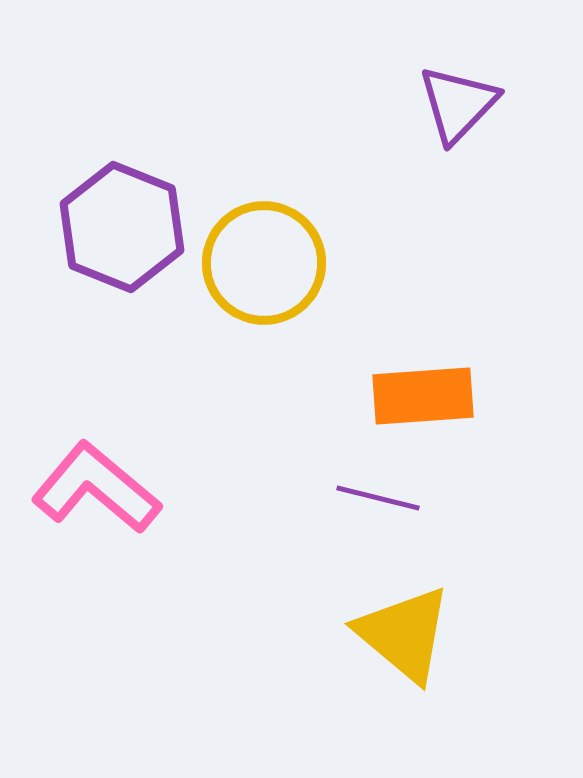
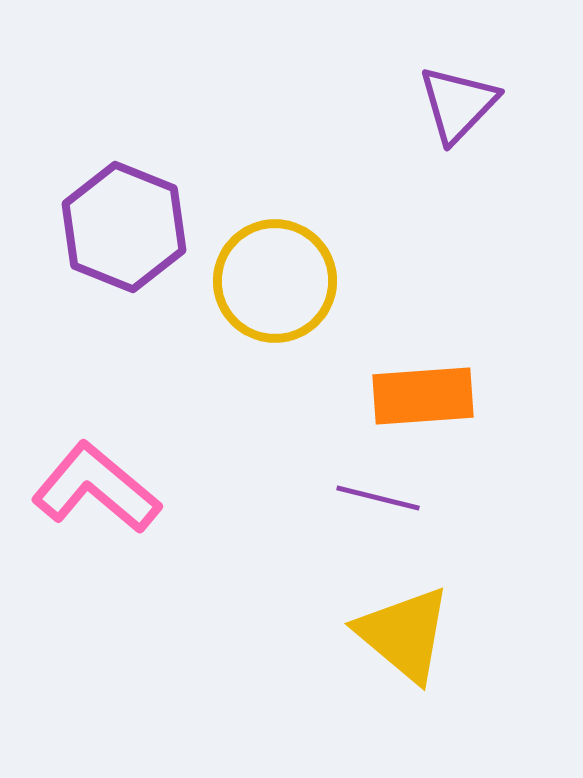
purple hexagon: moved 2 px right
yellow circle: moved 11 px right, 18 px down
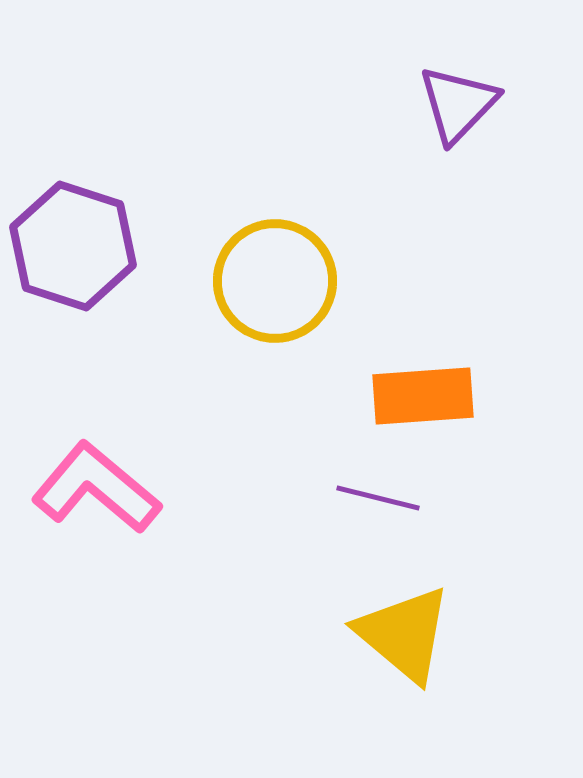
purple hexagon: moved 51 px left, 19 px down; rotated 4 degrees counterclockwise
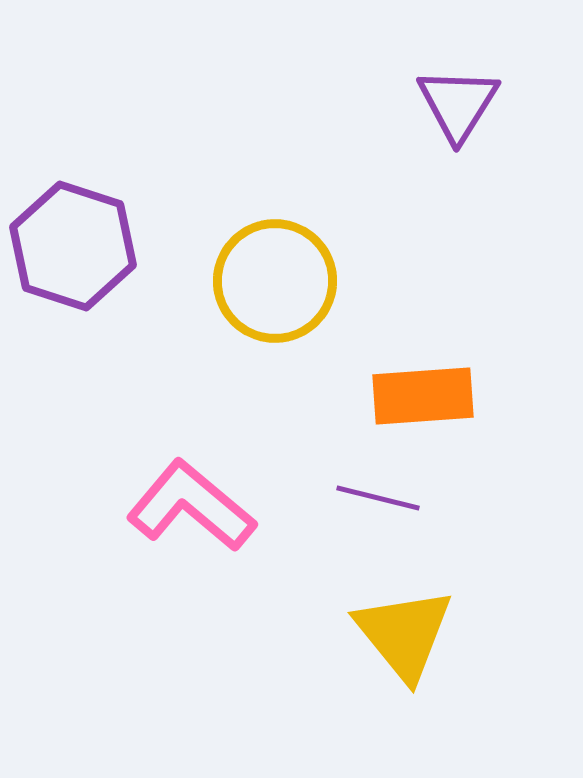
purple triangle: rotated 12 degrees counterclockwise
pink L-shape: moved 95 px right, 18 px down
yellow triangle: rotated 11 degrees clockwise
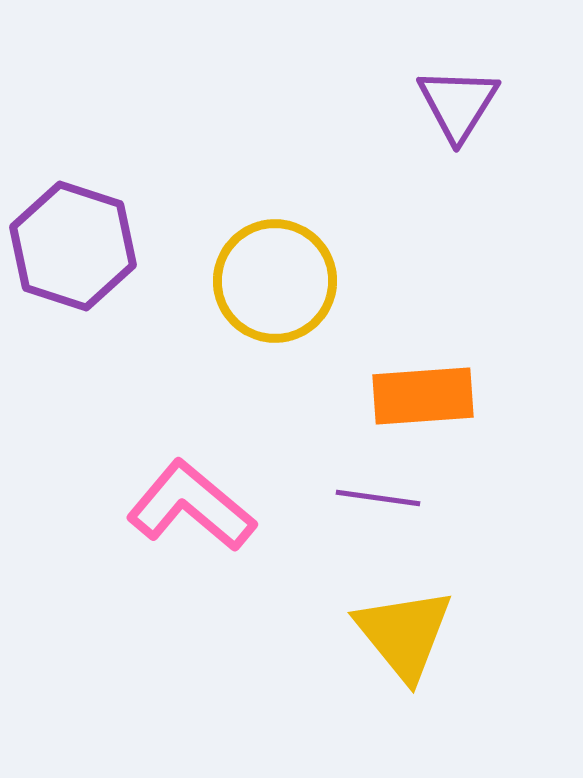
purple line: rotated 6 degrees counterclockwise
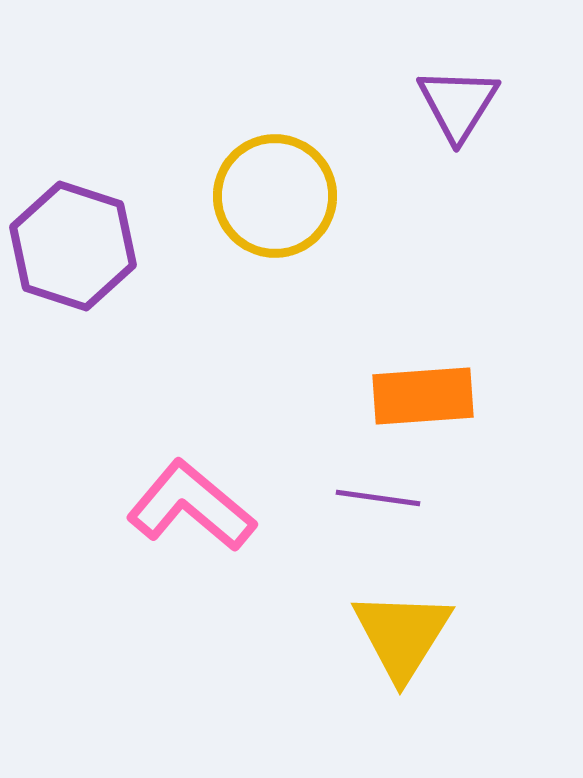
yellow circle: moved 85 px up
yellow triangle: moved 2 px left, 1 px down; rotated 11 degrees clockwise
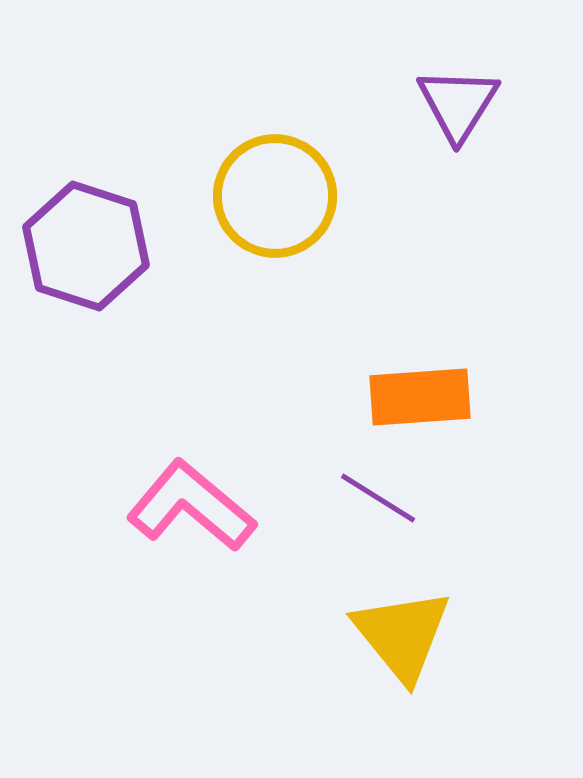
purple hexagon: moved 13 px right
orange rectangle: moved 3 px left, 1 px down
purple line: rotated 24 degrees clockwise
yellow triangle: rotated 11 degrees counterclockwise
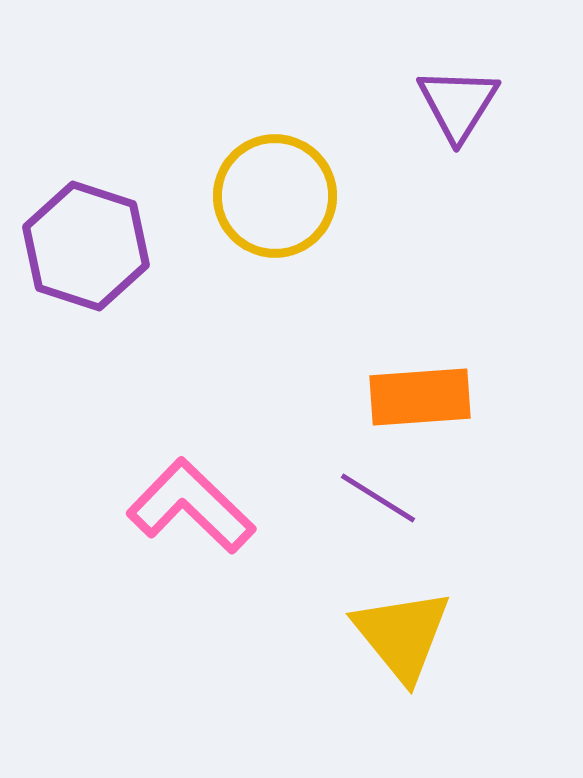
pink L-shape: rotated 4 degrees clockwise
